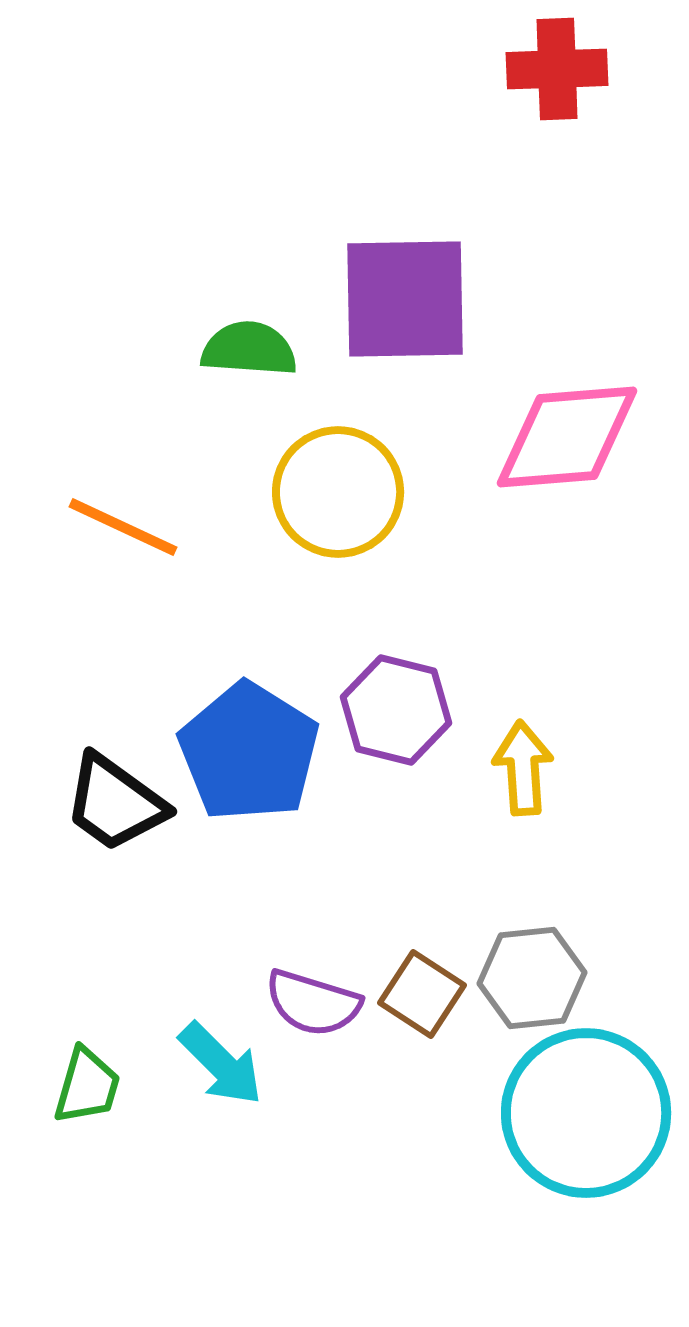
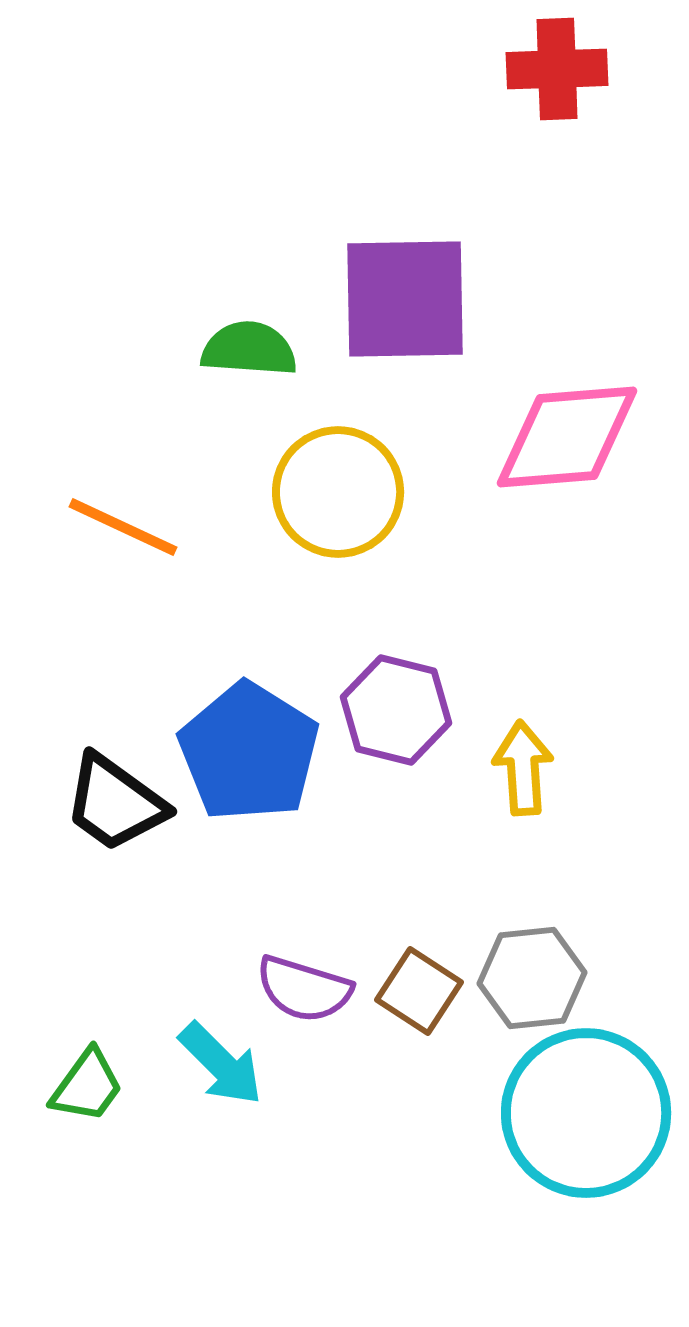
brown square: moved 3 px left, 3 px up
purple semicircle: moved 9 px left, 14 px up
green trapezoid: rotated 20 degrees clockwise
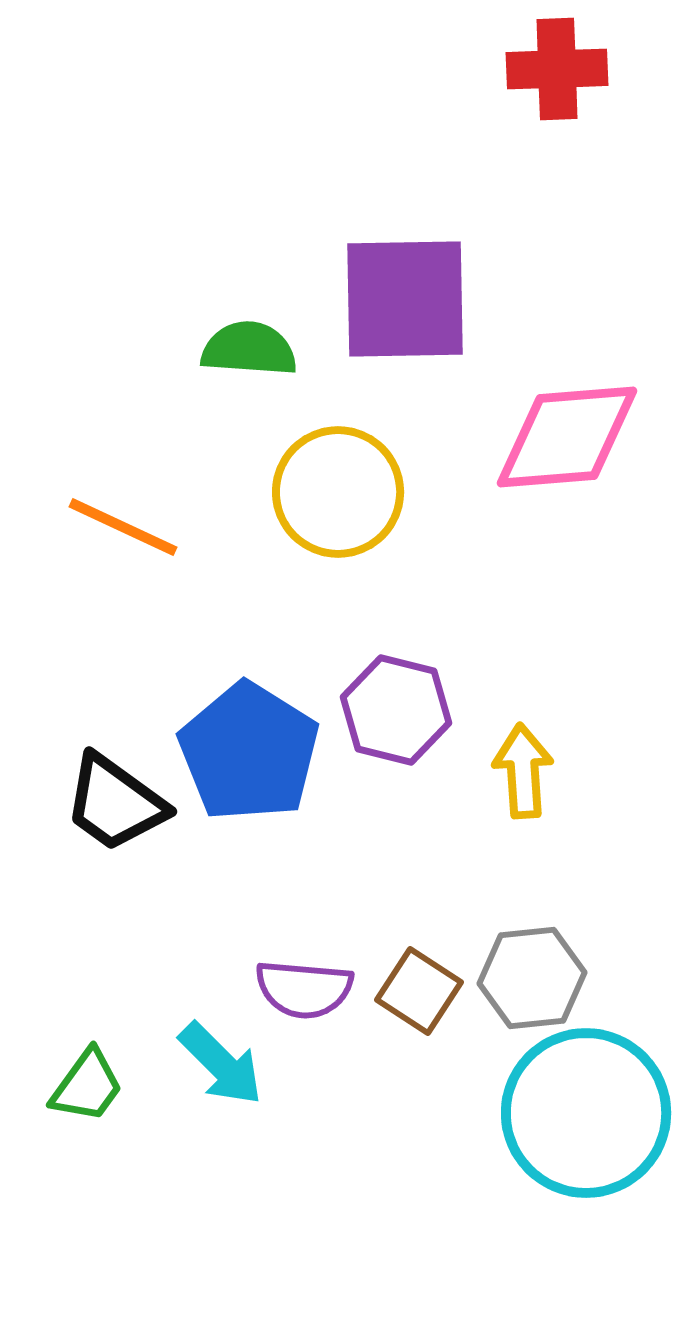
yellow arrow: moved 3 px down
purple semicircle: rotated 12 degrees counterclockwise
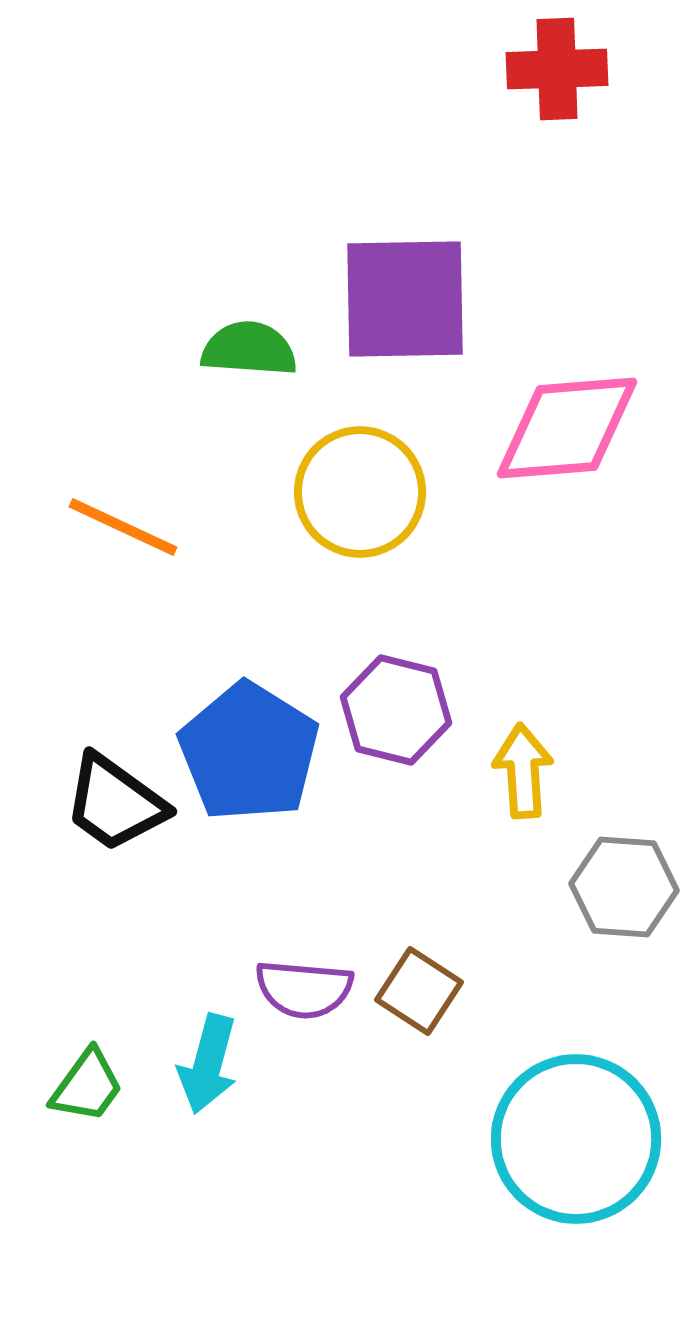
pink diamond: moved 9 px up
yellow circle: moved 22 px right
gray hexagon: moved 92 px right, 91 px up; rotated 10 degrees clockwise
cyan arrow: moved 13 px left; rotated 60 degrees clockwise
cyan circle: moved 10 px left, 26 px down
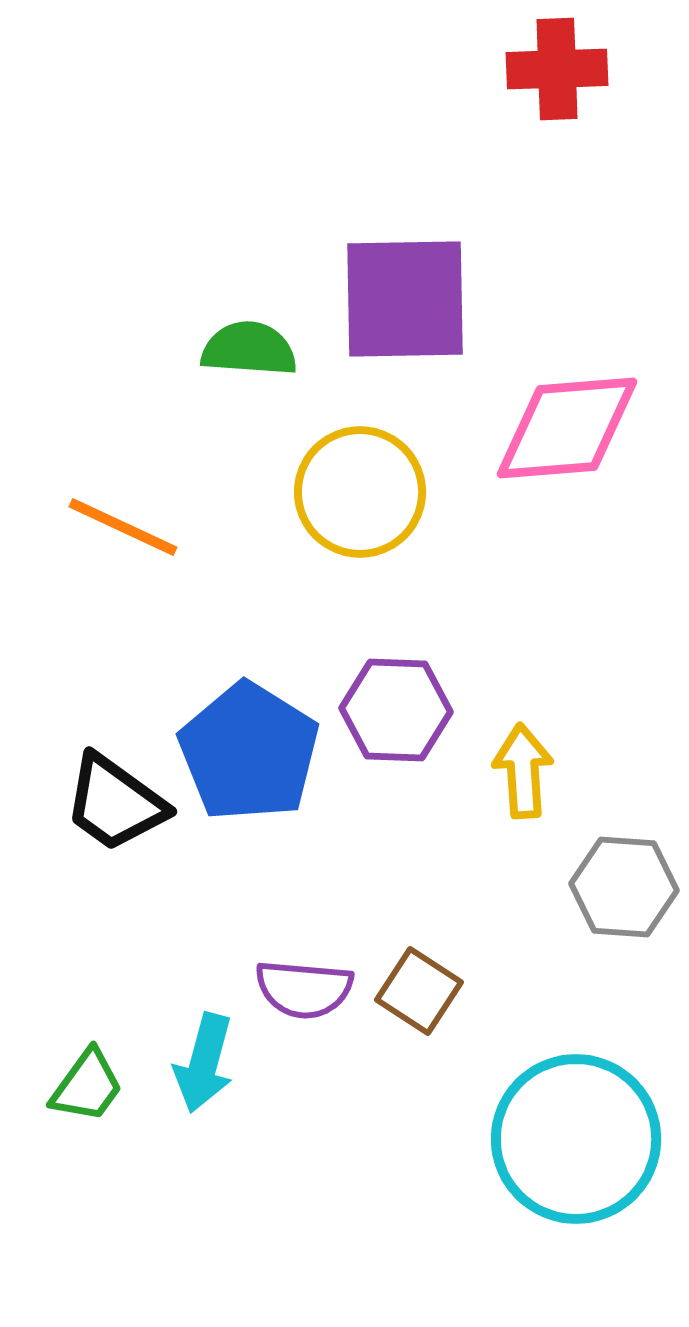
purple hexagon: rotated 12 degrees counterclockwise
cyan arrow: moved 4 px left, 1 px up
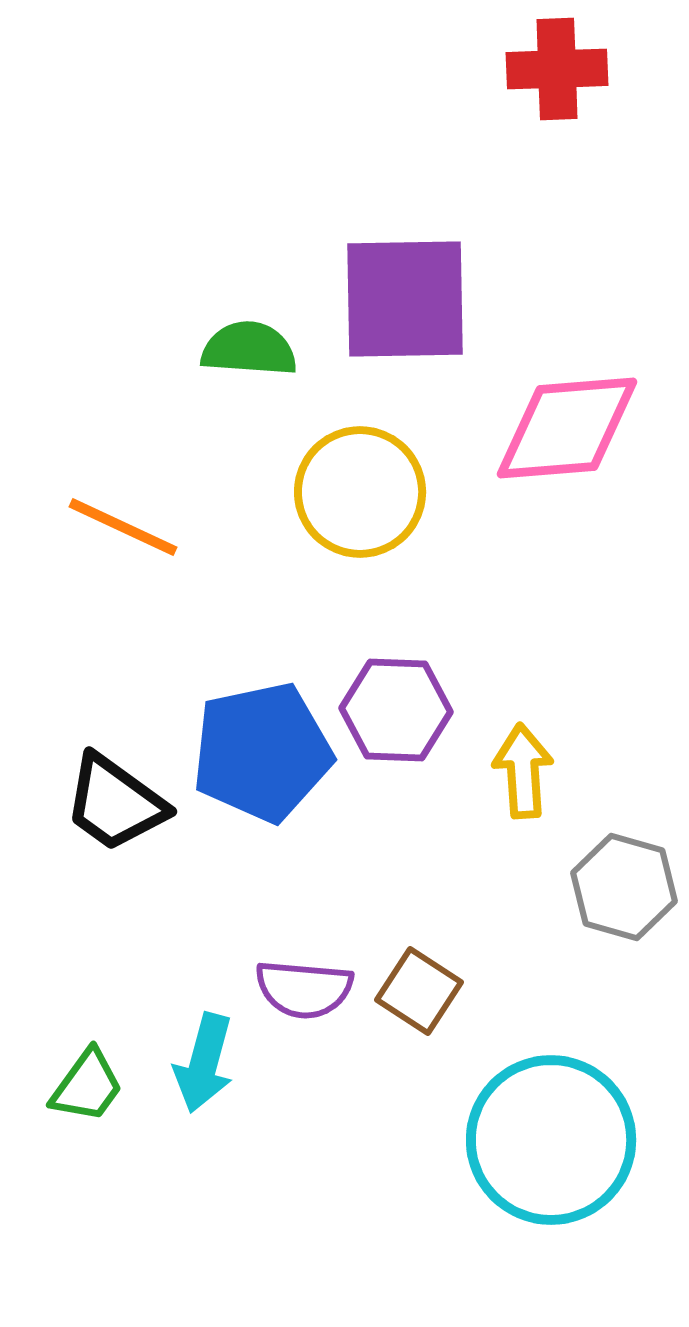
blue pentagon: moved 13 px right; rotated 28 degrees clockwise
gray hexagon: rotated 12 degrees clockwise
cyan circle: moved 25 px left, 1 px down
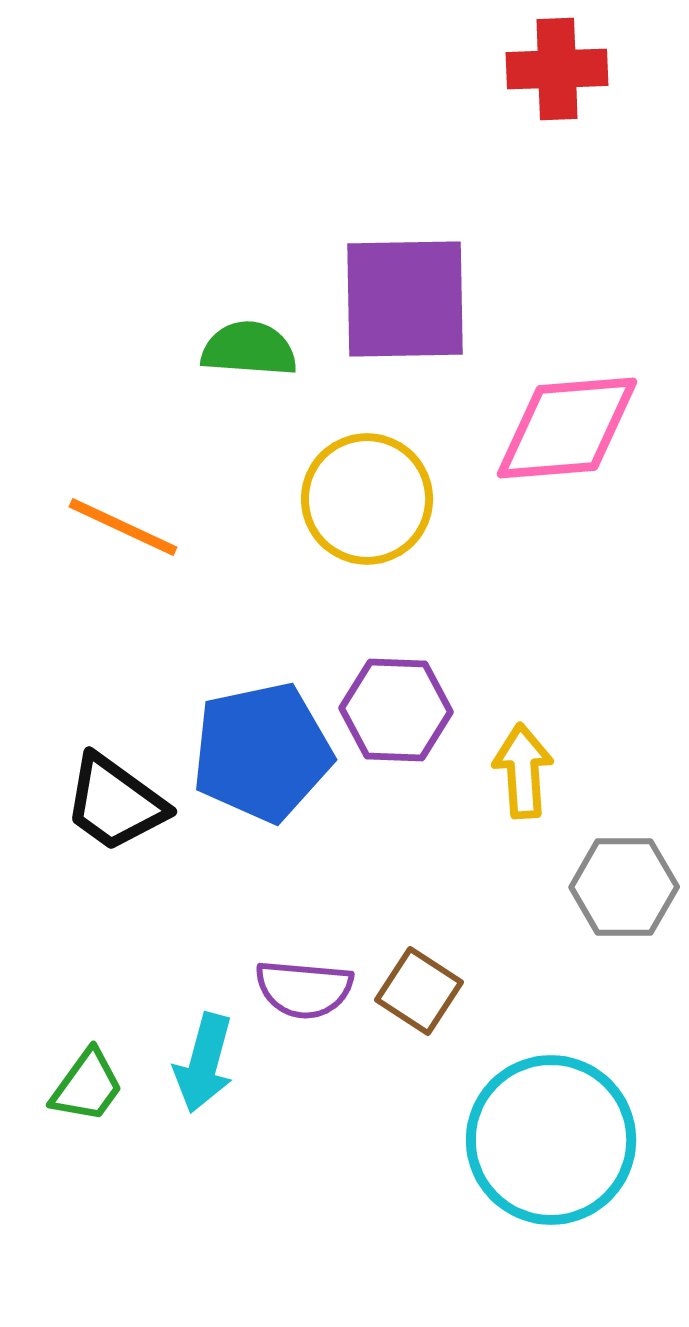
yellow circle: moved 7 px right, 7 px down
gray hexagon: rotated 16 degrees counterclockwise
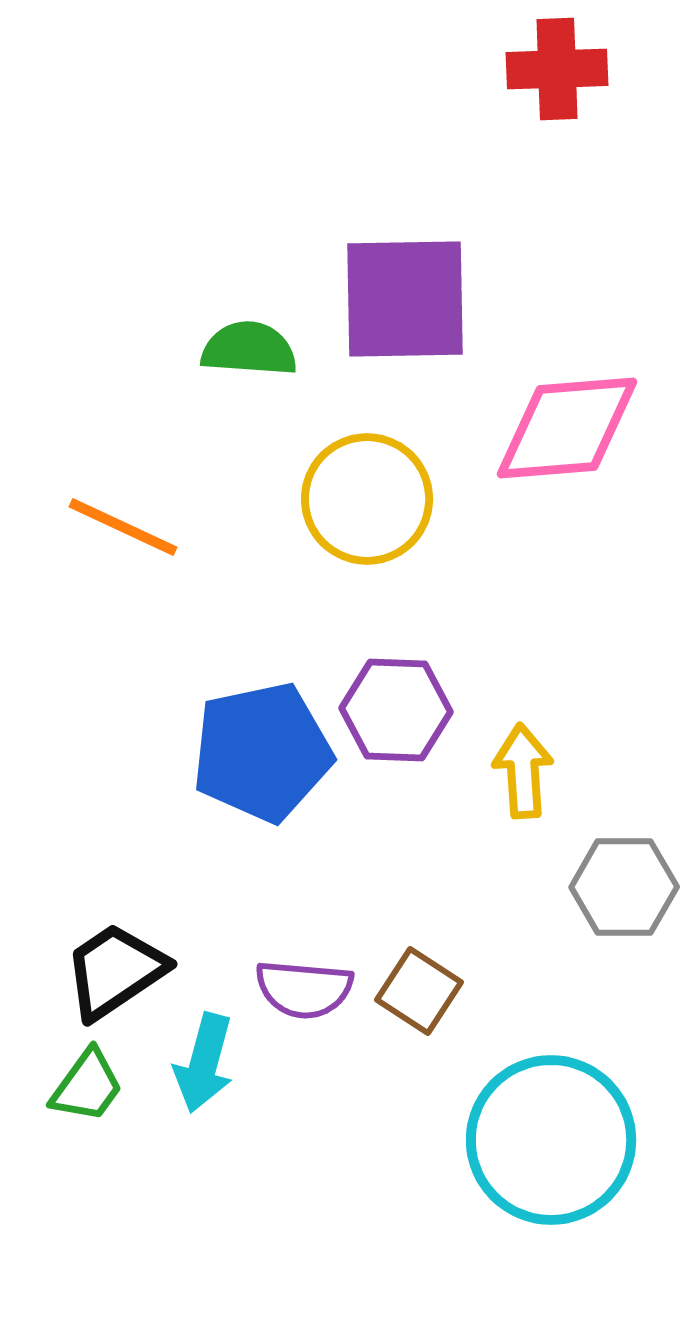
black trapezoid: moved 168 px down; rotated 110 degrees clockwise
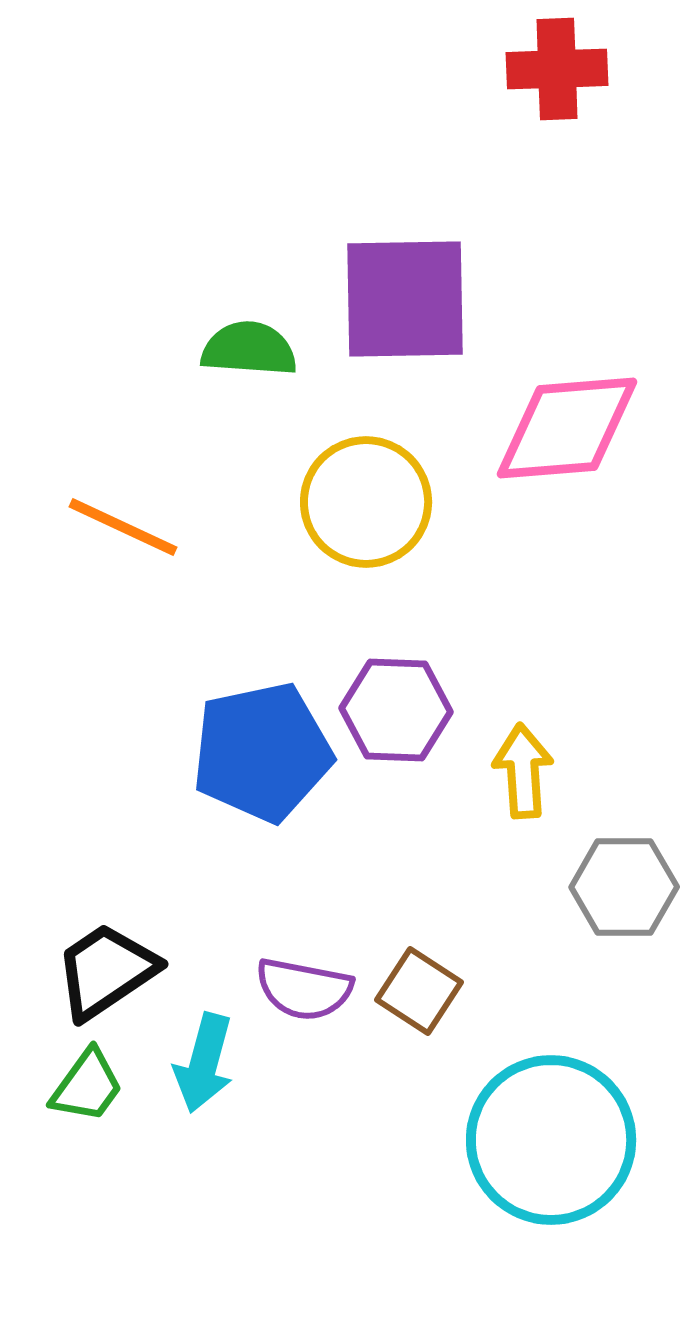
yellow circle: moved 1 px left, 3 px down
black trapezoid: moved 9 px left
purple semicircle: rotated 6 degrees clockwise
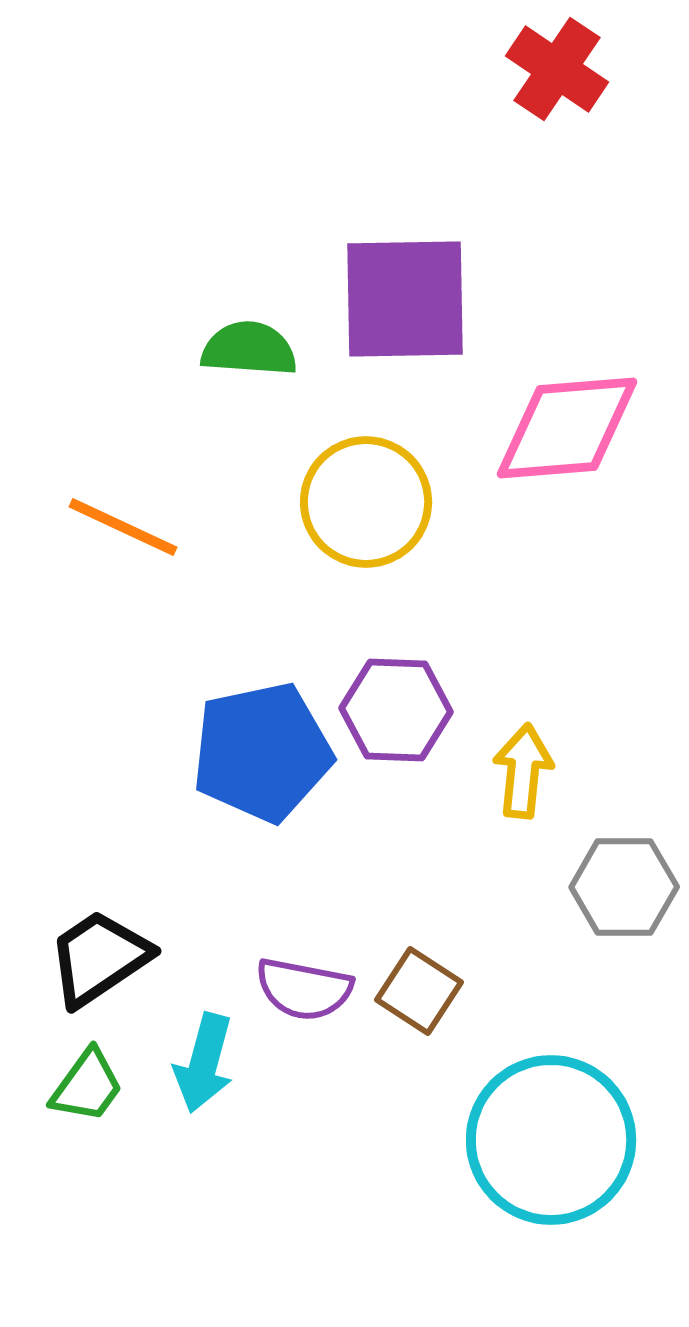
red cross: rotated 36 degrees clockwise
yellow arrow: rotated 10 degrees clockwise
black trapezoid: moved 7 px left, 13 px up
